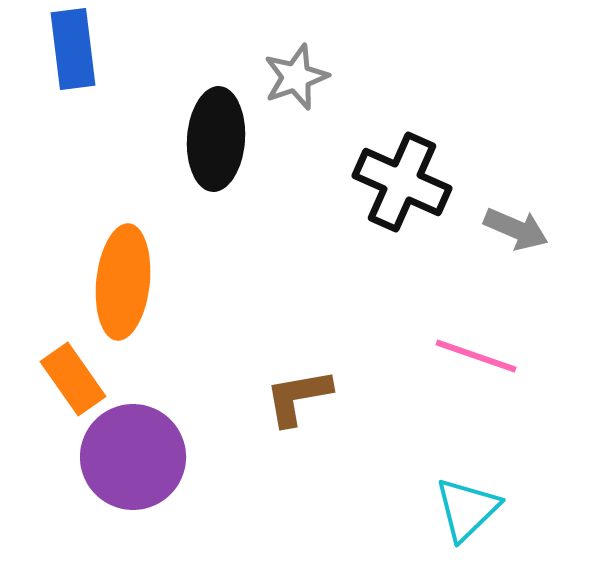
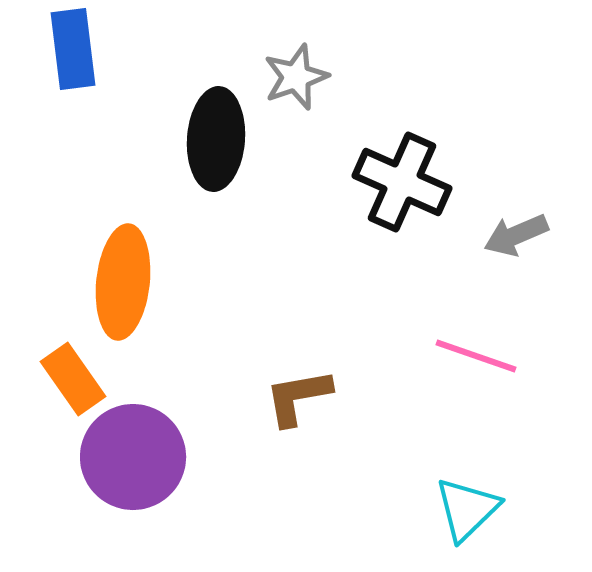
gray arrow: moved 6 px down; rotated 134 degrees clockwise
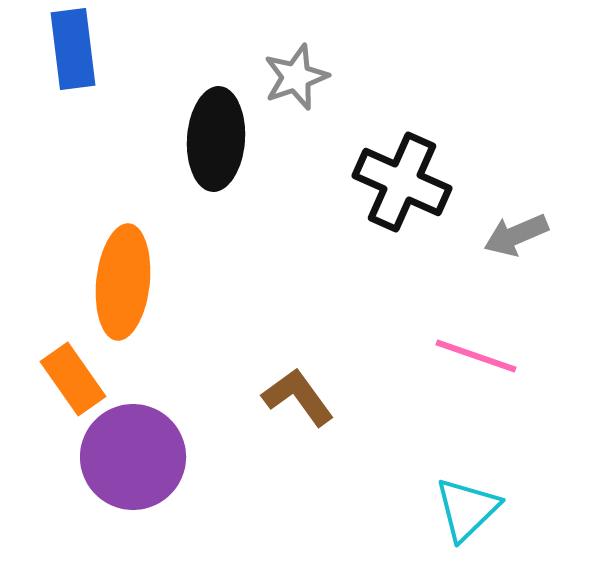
brown L-shape: rotated 64 degrees clockwise
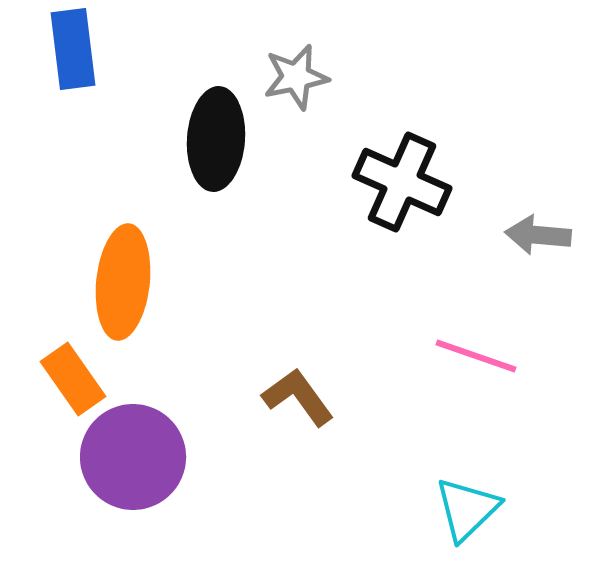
gray star: rotated 8 degrees clockwise
gray arrow: moved 22 px right; rotated 28 degrees clockwise
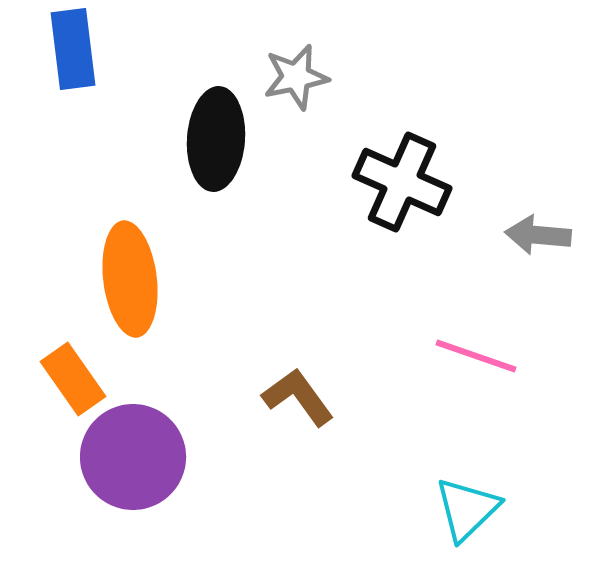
orange ellipse: moved 7 px right, 3 px up; rotated 13 degrees counterclockwise
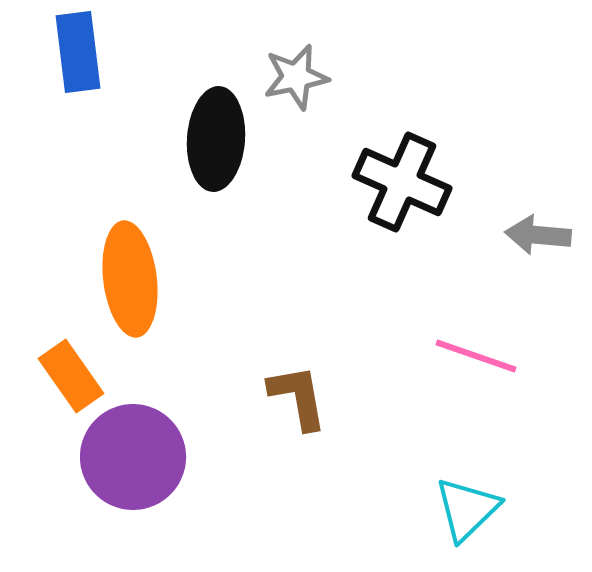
blue rectangle: moved 5 px right, 3 px down
orange rectangle: moved 2 px left, 3 px up
brown L-shape: rotated 26 degrees clockwise
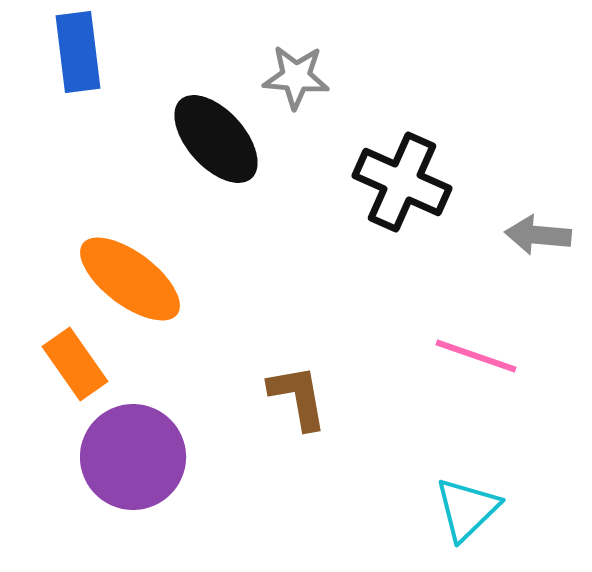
gray star: rotated 16 degrees clockwise
black ellipse: rotated 46 degrees counterclockwise
orange ellipse: rotated 46 degrees counterclockwise
orange rectangle: moved 4 px right, 12 px up
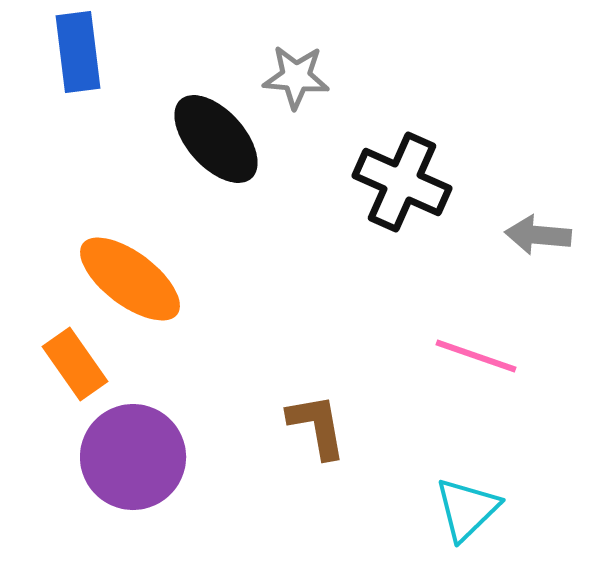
brown L-shape: moved 19 px right, 29 px down
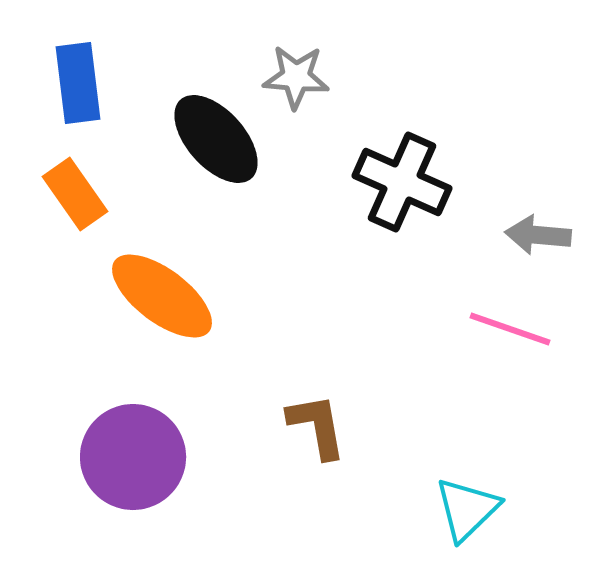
blue rectangle: moved 31 px down
orange ellipse: moved 32 px right, 17 px down
pink line: moved 34 px right, 27 px up
orange rectangle: moved 170 px up
